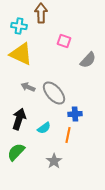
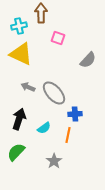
cyan cross: rotated 21 degrees counterclockwise
pink square: moved 6 px left, 3 px up
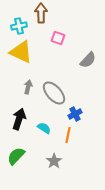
yellow triangle: moved 2 px up
gray arrow: rotated 80 degrees clockwise
blue cross: rotated 24 degrees counterclockwise
cyan semicircle: rotated 112 degrees counterclockwise
green semicircle: moved 4 px down
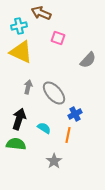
brown arrow: rotated 66 degrees counterclockwise
green semicircle: moved 12 px up; rotated 54 degrees clockwise
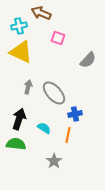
blue cross: rotated 16 degrees clockwise
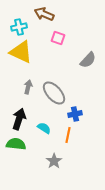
brown arrow: moved 3 px right, 1 px down
cyan cross: moved 1 px down
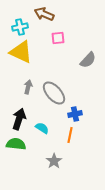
cyan cross: moved 1 px right
pink square: rotated 24 degrees counterclockwise
cyan semicircle: moved 2 px left
orange line: moved 2 px right
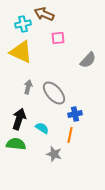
cyan cross: moved 3 px right, 3 px up
gray star: moved 7 px up; rotated 21 degrees counterclockwise
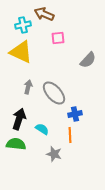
cyan cross: moved 1 px down
cyan semicircle: moved 1 px down
orange line: rotated 14 degrees counterclockwise
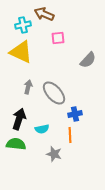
cyan semicircle: rotated 136 degrees clockwise
